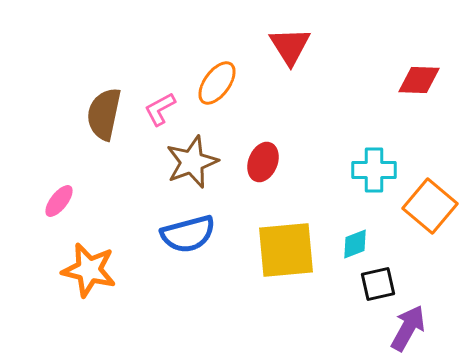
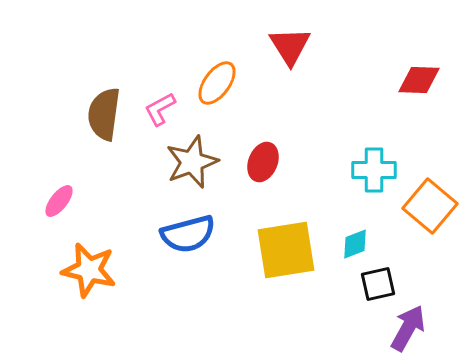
brown semicircle: rotated 4 degrees counterclockwise
yellow square: rotated 4 degrees counterclockwise
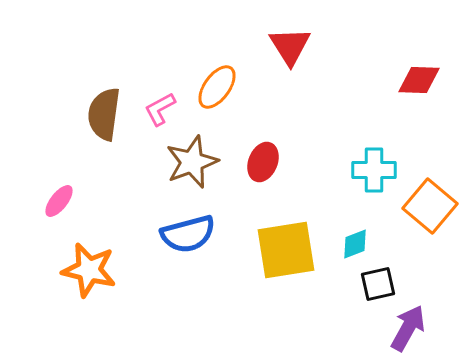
orange ellipse: moved 4 px down
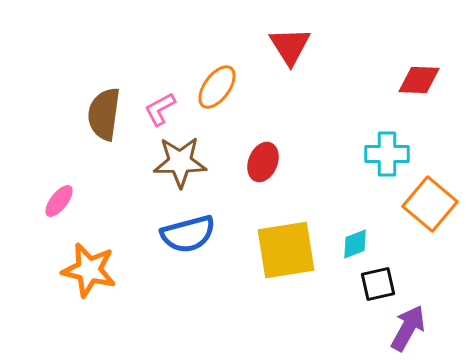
brown star: moved 12 px left; rotated 20 degrees clockwise
cyan cross: moved 13 px right, 16 px up
orange square: moved 2 px up
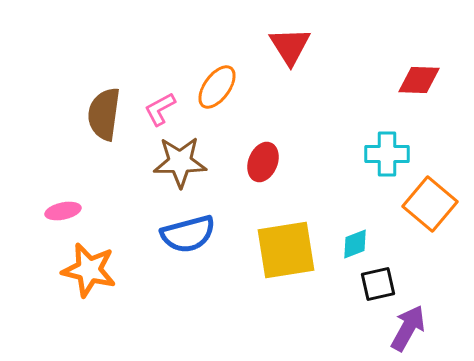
pink ellipse: moved 4 px right, 10 px down; rotated 40 degrees clockwise
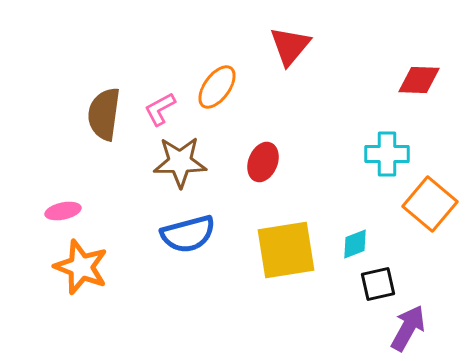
red triangle: rotated 12 degrees clockwise
orange star: moved 8 px left, 3 px up; rotated 8 degrees clockwise
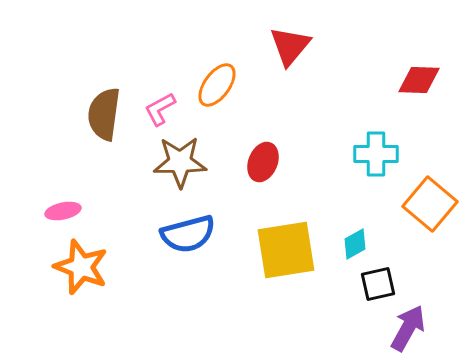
orange ellipse: moved 2 px up
cyan cross: moved 11 px left
cyan diamond: rotated 8 degrees counterclockwise
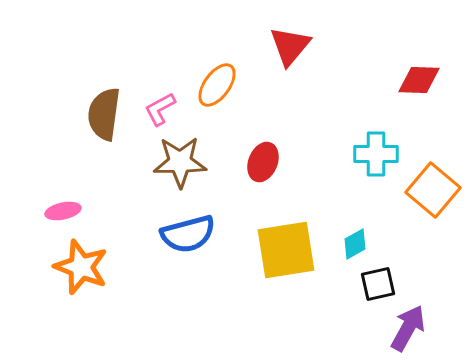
orange square: moved 3 px right, 14 px up
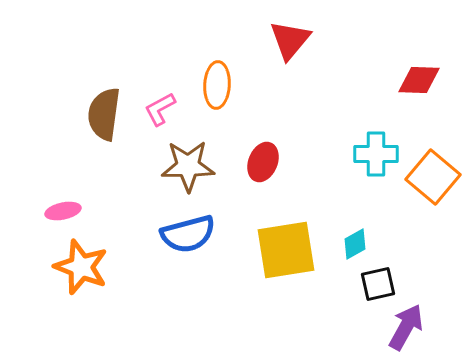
red triangle: moved 6 px up
orange ellipse: rotated 33 degrees counterclockwise
brown star: moved 8 px right, 4 px down
orange square: moved 13 px up
purple arrow: moved 2 px left, 1 px up
